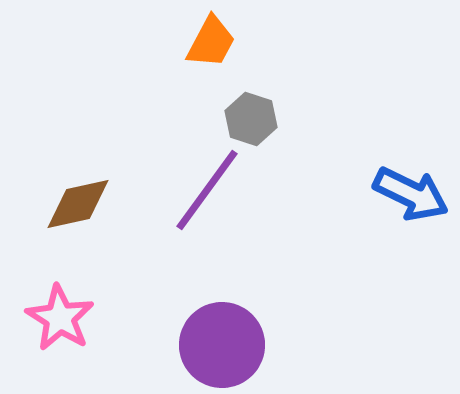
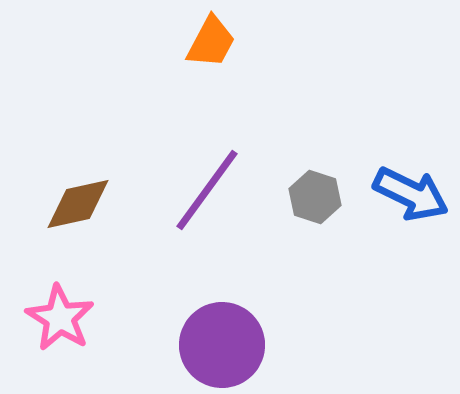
gray hexagon: moved 64 px right, 78 px down
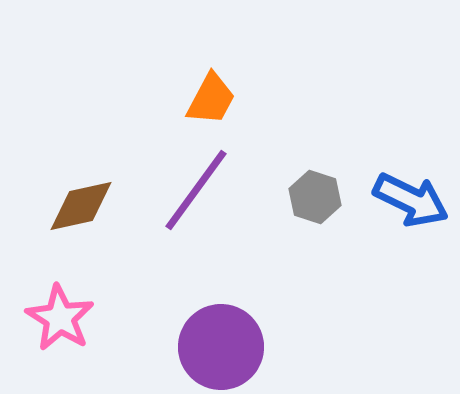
orange trapezoid: moved 57 px down
purple line: moved 11 px left
blue arrow: moved 6 px down
brown diamond: moved 3 px right, 2 px down
purple circle: moved 1 px left, 2 px down
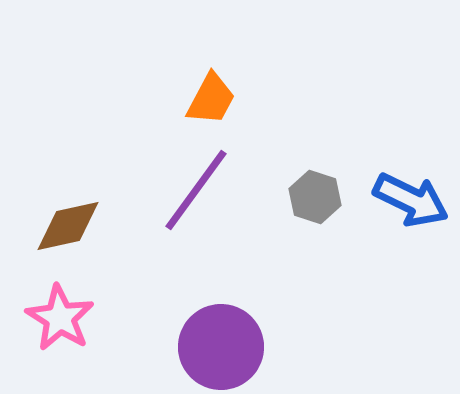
brown diamond: moved 13 px left, 20 px down
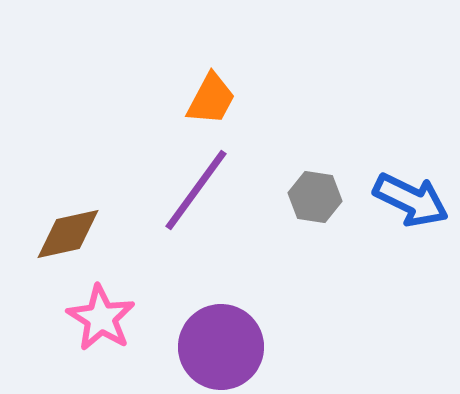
gray hexagon: rotated 9 degrees counterclockwise
brown diamond: moved 8 px down
pink star: moved 41 px right
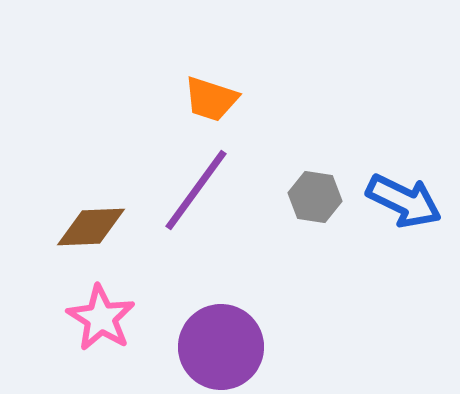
orange trapezoid: rotated 80 degrees clockwise
blue arrow: moved 7 px left, 1 px down
brown diamond: moved 23 px right, 7 px up; rotated 10 degrees clockwise
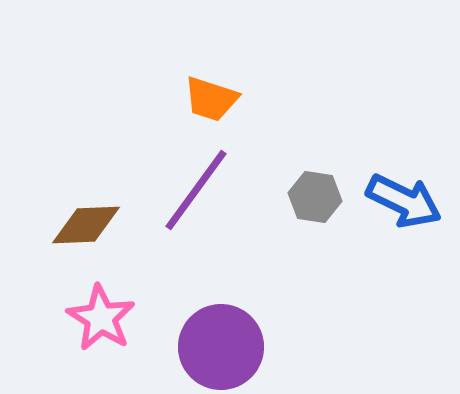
brown diamond: moved 5 px left, 2 px up
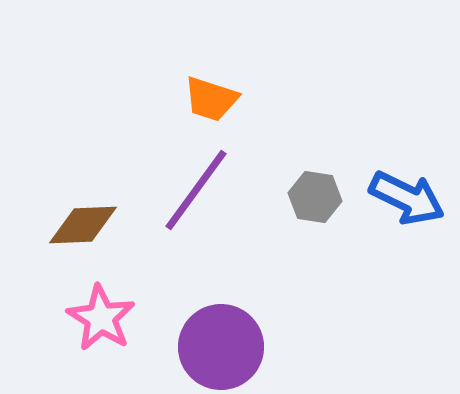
blue arrow: moved 3 px right, 3 px up
brown diamond: moved 3 px left
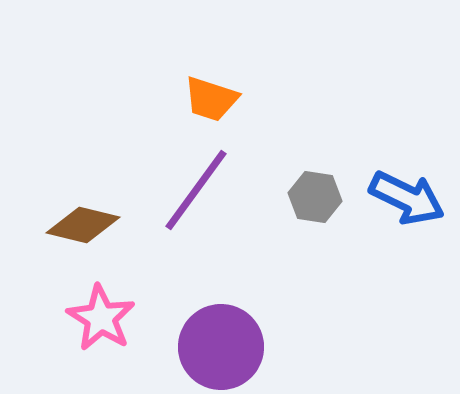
brown diamond: rotated 16 degrees clockwise
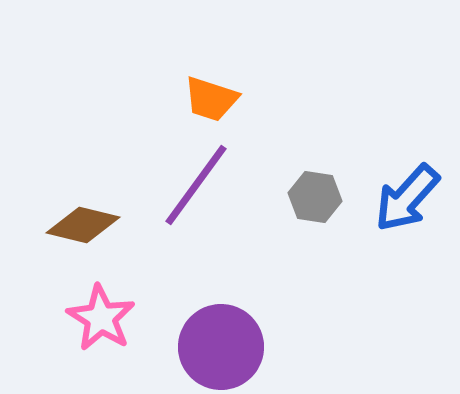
purple line: moved 5 px up
blue arrow: rotated 106 degrees clockwise
